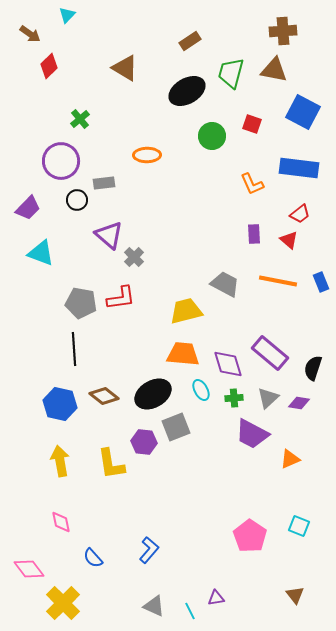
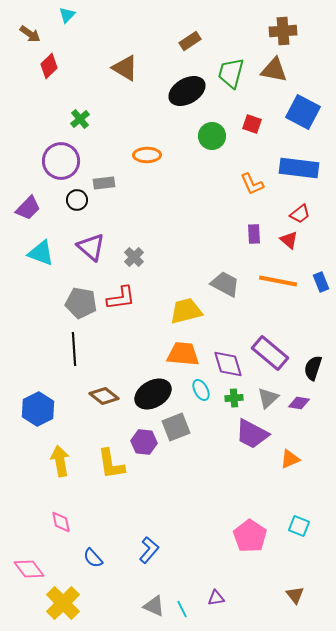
purple triangle at (109, 235): moved 18 px left, 12 px down
blue hexagon at (60, 404): moved 22 px left, 5 px down; rotated 20 degrees clockwise
cyan line at (190, 611): moved 8 px left, 2 px up
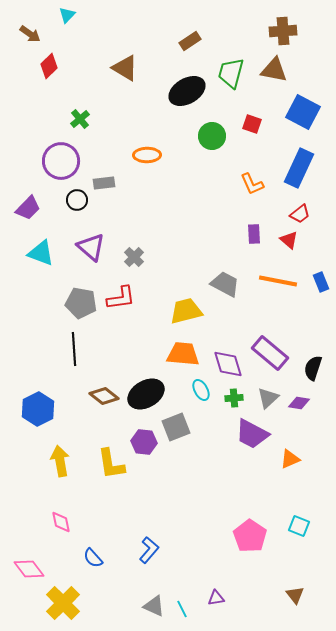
blue rectangle at (299, 168): rotated 72 degrees counterclockwise
black ellipse at (153, 394): moved 7 px left
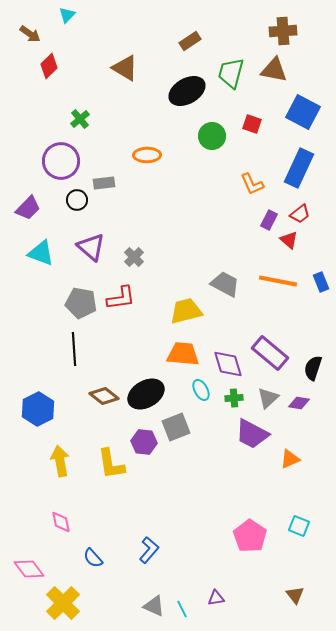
purple rectangle at (254, 234): moved 15 px right, 14 px up; rotated 30 degrees clockwise
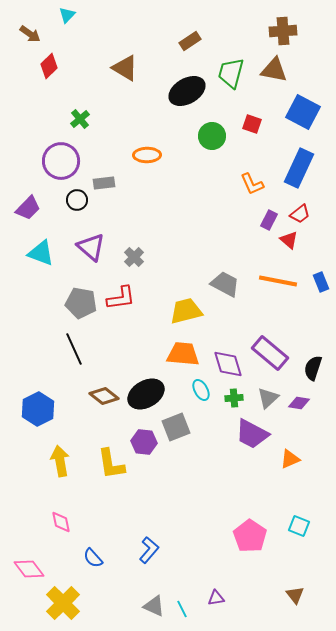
black line at (74, 349): rotated 20 degrees counterclockwise
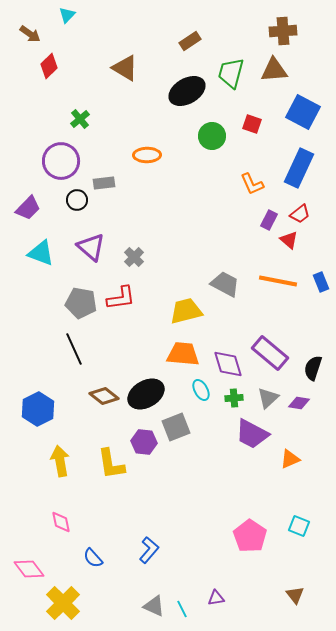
brown triangle at (274, 70): rotated 16 degrees counterclockwise
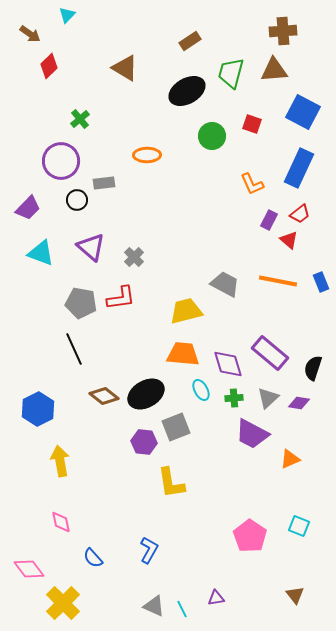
yellow L-shape at (111, 464): moved 60 px right, 19 px down
blue L-shape at (149, 550): rotated 12 degrees counterclockwise
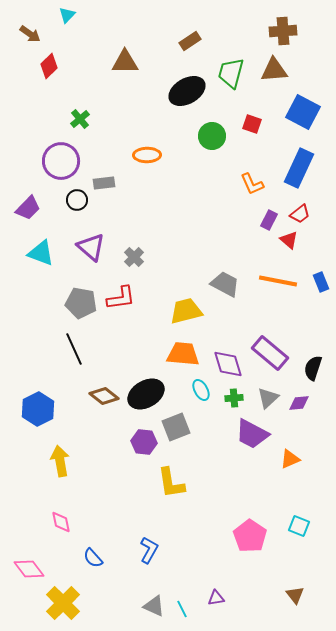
brown triangle at (125, 68): moved 6 px up; rotated 32 degrees counterclockwise
purple diamond at (299, 403): rotated 15 degrees counterclockwise
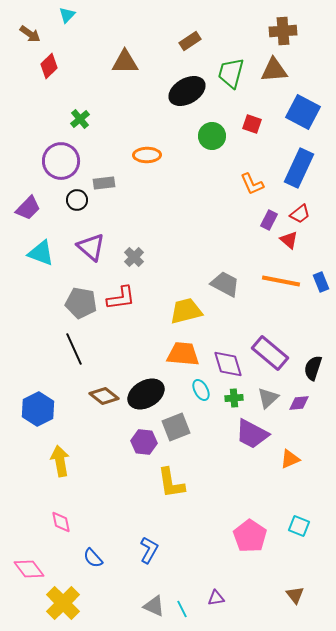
orange line at (278, 281): moved 3 px right
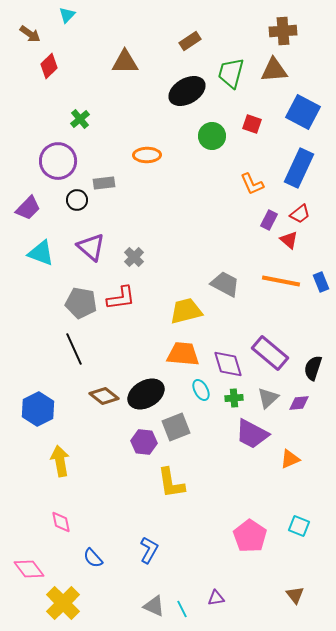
purple circle at (61, 161): moved 3 px left
